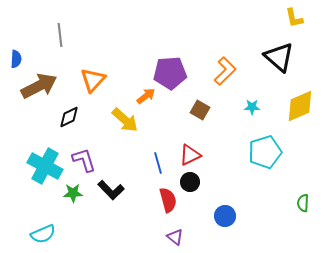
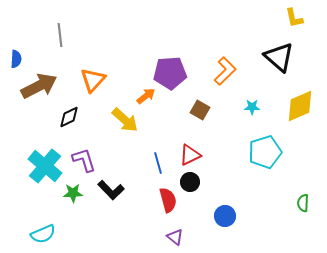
cyan cross: rotated 12 degrees clockwise
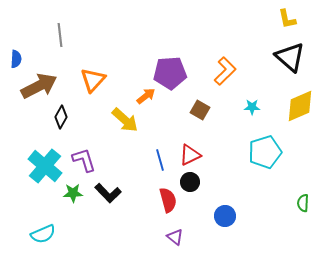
yellow L-shape: moved 7 px left, 1 px down
black triangle: moved 11 px right
black diamond: moved 8 px left; rotated 35 degrees counterclockwise
blue line: moved 2 px right, 3 px up
black L-shape: moved 3 px left, 3 px down
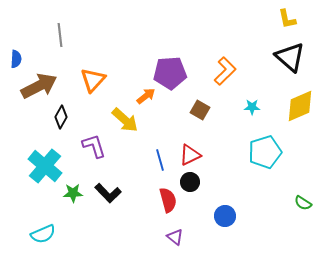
purple L-shape: moved 10 px right, 14 px up
green semicircle: rotated 60 degrees counterclockwise
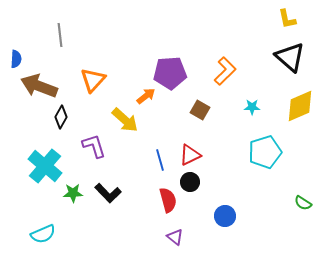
brown arrow: rotated 132 degrees counterclockwise
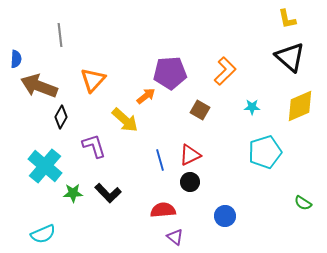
red semicircle: moved 5 px left, 10 px down; rotated 80 degrees counterclockwise
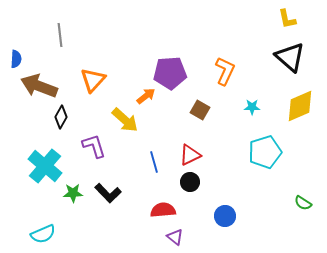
orange L-shape: rotated 20 degrees counterclockwise
blue line: moved 6 px left, 2 px down
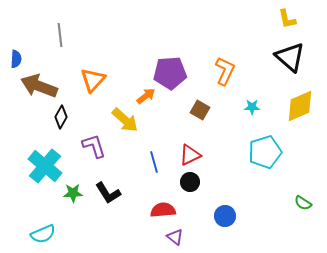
black L-shape: rotated 12 degrees clockwise
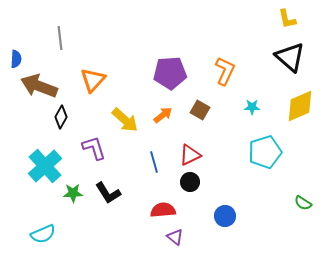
gray line: moved 3 px down
orange arrow: moved 17 px right, 19 px down
purple L-shape: moved 2 px down
cyan cross: rotated 8 degrees clockwise
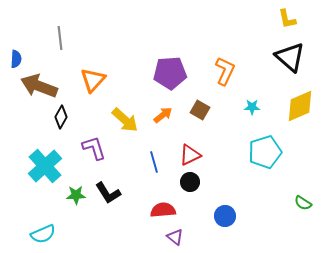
green star: moved 3 px right, 2 px down
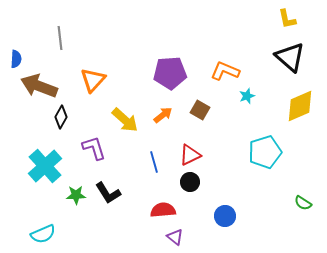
orange L-shape: rotated 92 degrees counterclockwise
cyan star: moved 5 px left, 11 px up; rotated 21 degrees counterclockwise
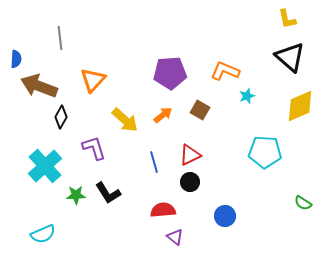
cyan pentagon: rotated 20 degrees clockwise
